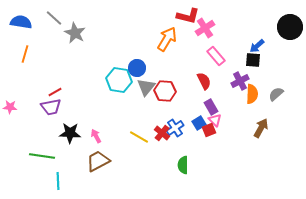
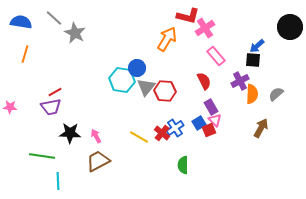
cyan hexagon: moved 3 px right
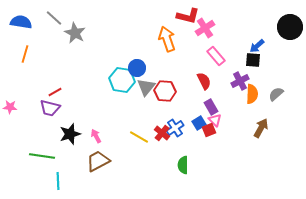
orange arrow: rotated 50 degrees counterclockwise
purple trapezoid: moved 1 px left, 1 px down; rotated 25 degrees clockwise
black star: moved 1 px down; rotated 20 degrees counterclockwise
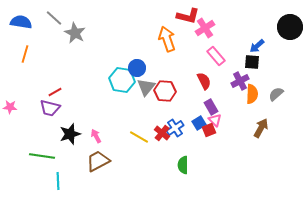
black square: moved 1 px left, 2 px down
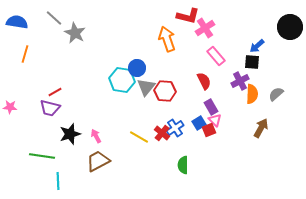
blue semicircle: moved 4 px left
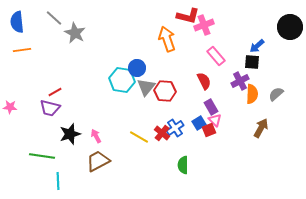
blue semicircle: rotated 105 degrees counterclockwise
pink cross: moved 1 px left, 3 px up; rotated 12 degrees clockwise
orange line: moved 3 px left, 4 px up; rotated 66 degrees clockwise
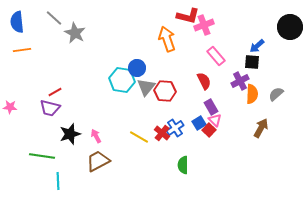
red square: rotated 24 degrees counterclockwise
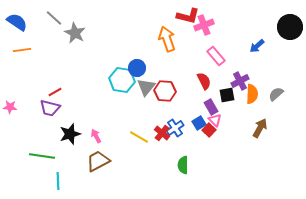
blue semicircle: rotated 130 degrees clockwise
black square: moved 25 px left, 33 px down; rotated 14 degrees counterclockwise
brown arrow: moved 1 px left
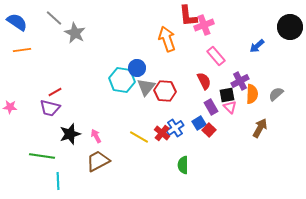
red L-shape: rotated 70 degrees clockwise
pink triangle: moved 15 px right, 13 px up
